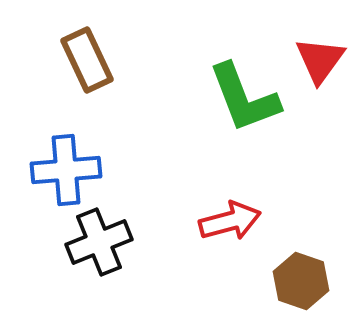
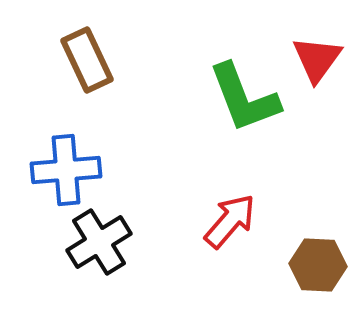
red triangle: moved 3 px left, 1 px up
red arrow: rotated 34 degrees counterclockwise
black cross: rotated 10 degrees counterclockwise
brown hexagon: moved 17 px right, 16 px up; rotated 16 degrees counterclockwise
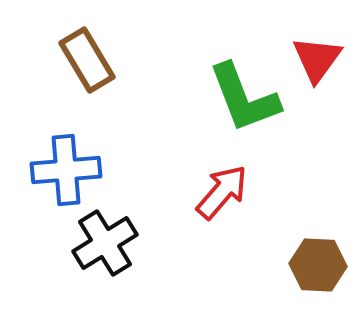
brown rectangle: rotated 6 degrees counterclockwise
red arrow: moved 8 px left, 29 px up
black cross: moved 6 px right, 1 px down
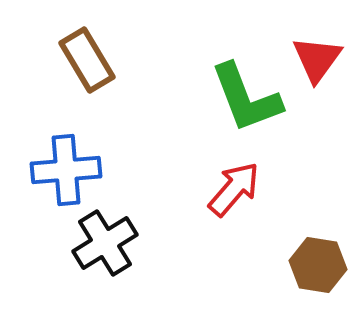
green L-shape: moved 2 px right
red arrow: moved 12 px right, 3 px up
brown hexagon: rotated 6 degrees clockwise
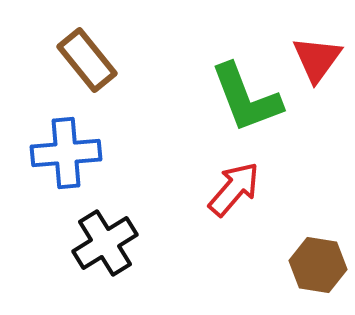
brown rectangle: rotated 8 degrees counterclockwise
blue cross: moved 17 px up
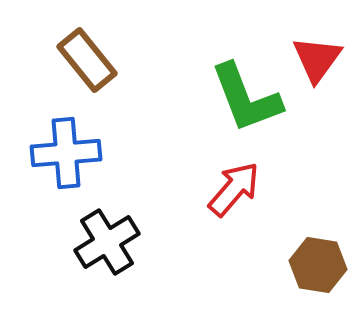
black cross: moved 2 px right, 1 px up
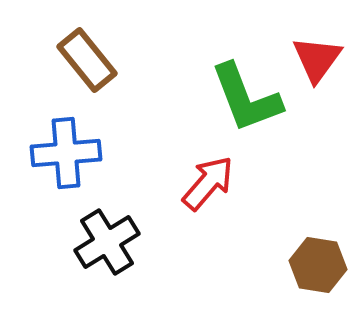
red arrow: moved 26 px left, 6 px up
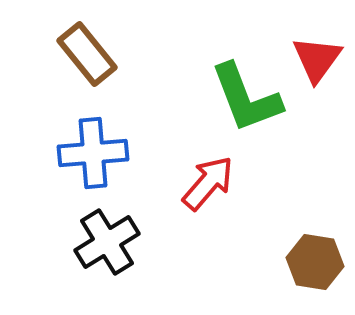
brown rectangle: moved 6 px up
blue cross: moved 27 px right
brown hexagon: moved 3 px left, 3 px up
